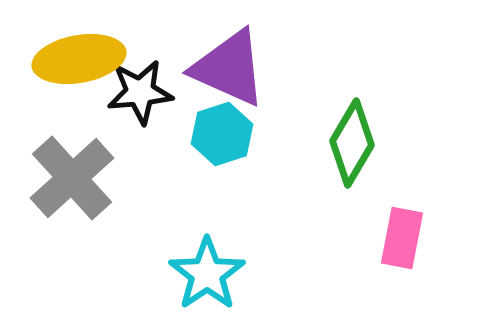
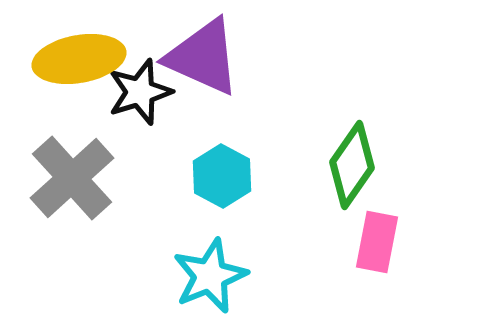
purple triangle: moved 26 px left, 11 px up
black star: rotated 12 degrees counterclockwise
cyan hexagon: moved 42 px down; rotated 14 degrees counterclockwise
green diamond: moved 22 px down; rotated 4 degrees clockwise
pink rectangle: moved 25 px left, 4 px down
cyan star: moved 3 px right, 2 px down; rotated 12 degrees clockwise
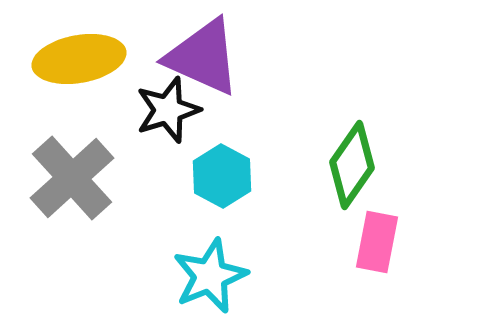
black star: moved 28 px right, 18 px down
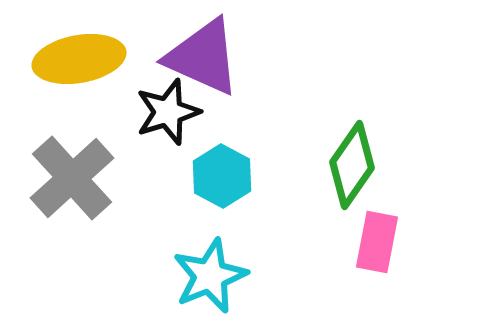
black star: moved 2 px down
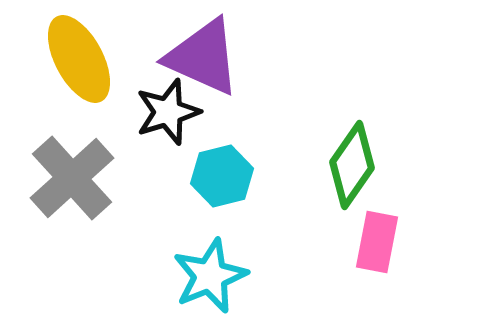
yellow ellipse: rotated 72 degrees clockwise
cyan hexagon: rotated 18 degrees clockwise
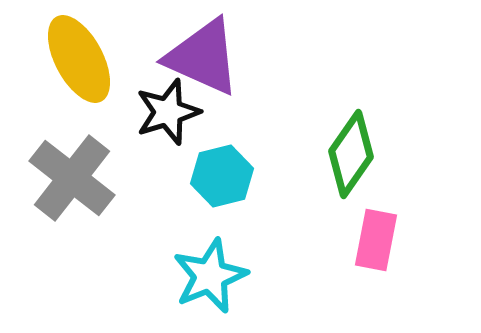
green diamond: moved 1 px left, 11 px up
gray cross: rotated 10 degrees counterclockwise
pink rectangle: moved 1 px left, 2 px up
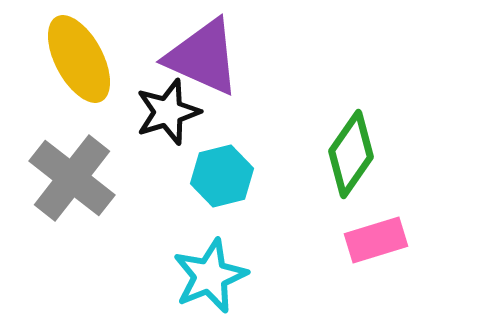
pink rectangle: rotated 62 degrees clockwise
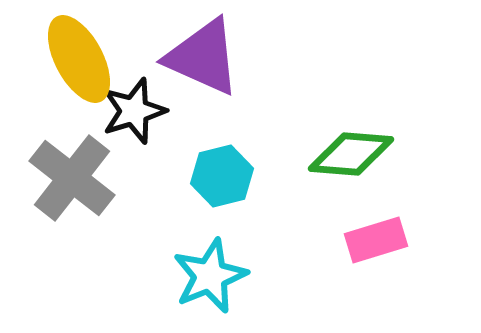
black star: moved 34 px left, 1 px up
green diamond: rotated 60 degrees clockwise
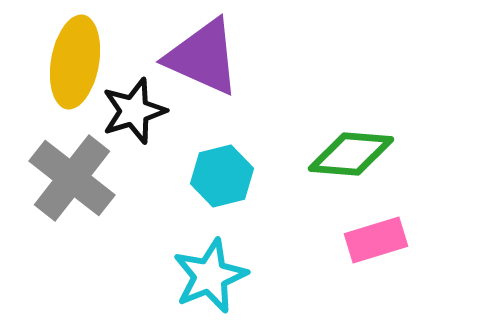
yellow ellipse: moved 4 px left, 3 px down; rotated 38 degrees clockwise
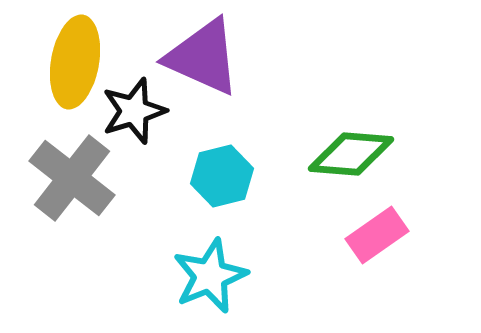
pink rectangle: moved 1 px right, 5 px up; rotated 18 degrees counterclockwise
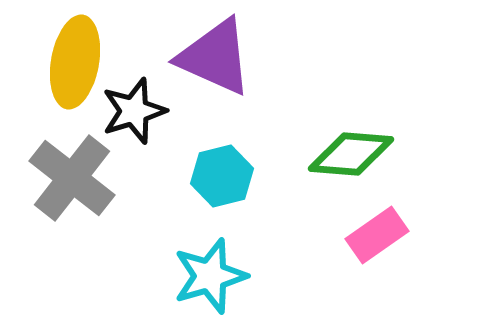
purple triangle: moved 12 px right
cyan star: rotated 6 degrees clockwise
